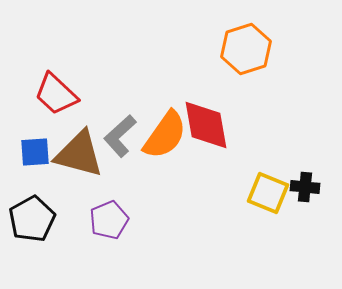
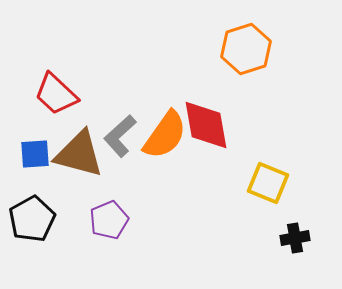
blue square: moved 2 px down
black cross: moved 10 px left, 51 px down; rotated 16 degrees counterclockwise
yellow square: moved 10 px up
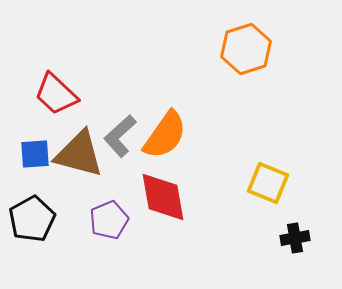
red diamond: moved 43 px left, 72 px down
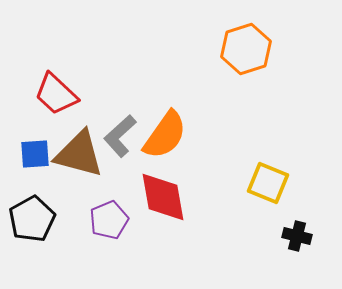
black cross: moved 2 px right, 2 px up; rotated 24 degrees clockwise
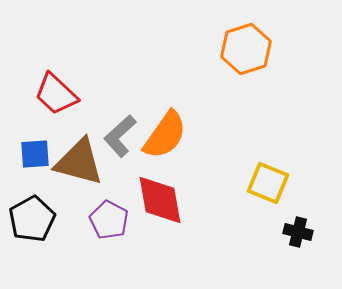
brown triangle: moved 8 px down
red diamond: moved 3 px left, 3 px down
purple pentagon: rotated 21 degrees counterclockwise
black cross: moved 1 px right, 4 px up
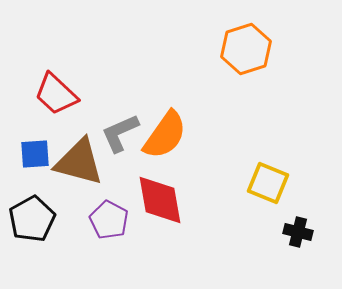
gray L-shape: moved 3 px up; rotated 18 degrees clockwise
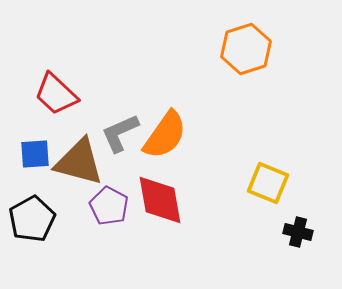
purple pentagon: moved 14 px up
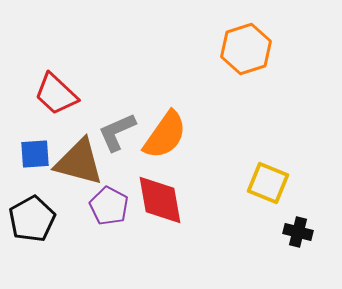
gray L-shape: moved 3 px left, 1 px up
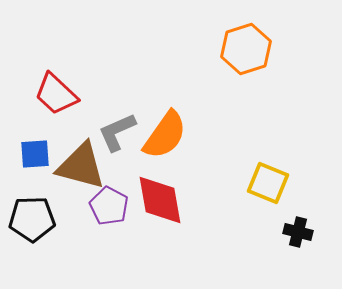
brown triangle: moved 2 px right, 4 px down
black pentagon: rotated 27 degrees clockwise
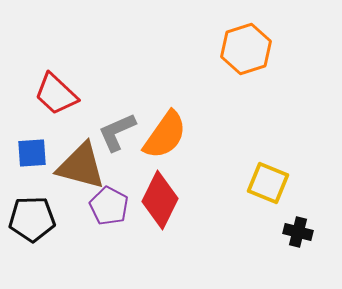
blue square: moved 3 px left, 1 px up
red diamond: rotated 36 degrees clockwise
